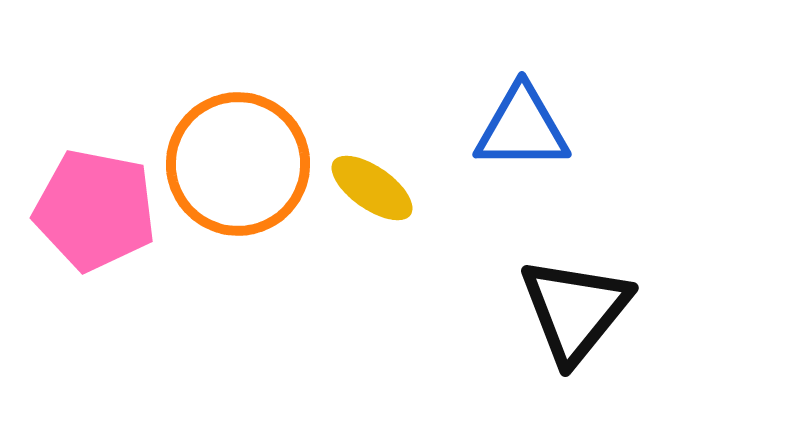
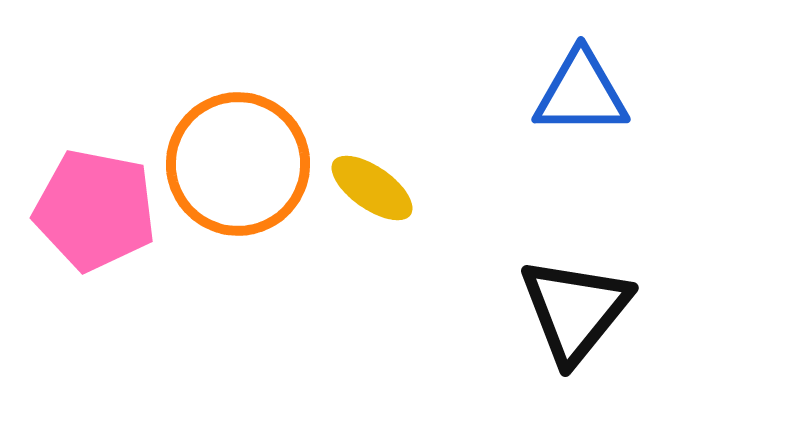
blue triangle: moved 59 px right, 35 px up
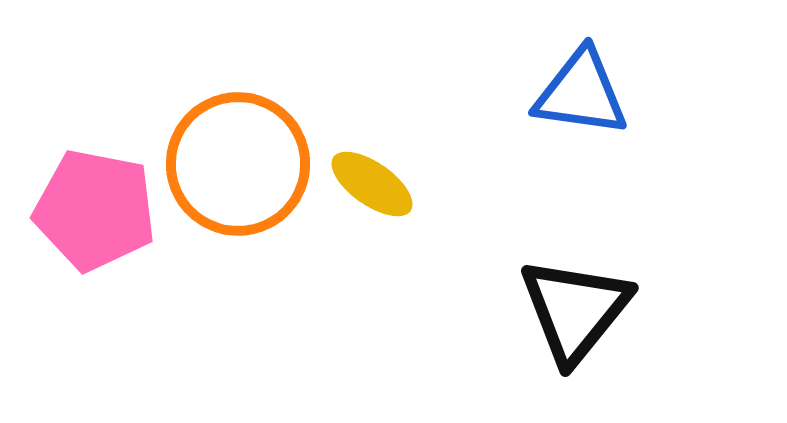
blue triangle: rotated 8 degrees clockwise
yellow ellipse: moved 4 px up
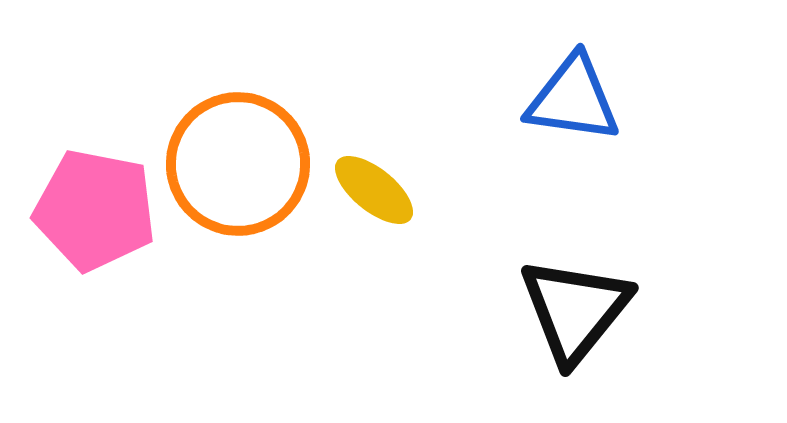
blue triangle: moved 8 px left, 6 px down
yellow ellipse: moved 2 px right, 6 px down; rotated 4 degrees clockwise
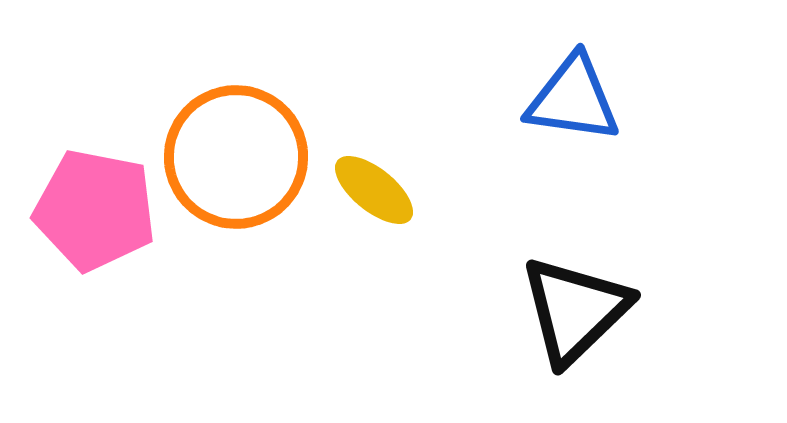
orange circle: moved 2 px left, 7 px up
black triangle: rotated 7 degrees clockwise
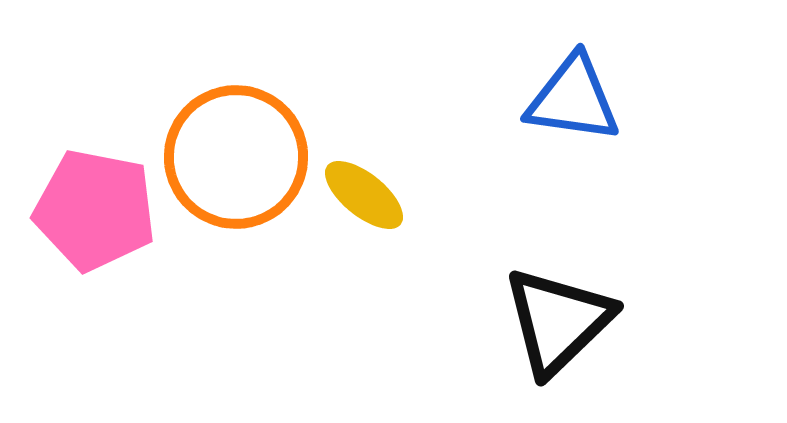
yellow ellipse: moved 10 px left, 5 px down
black triangle: moved 17 px left, 11 px down
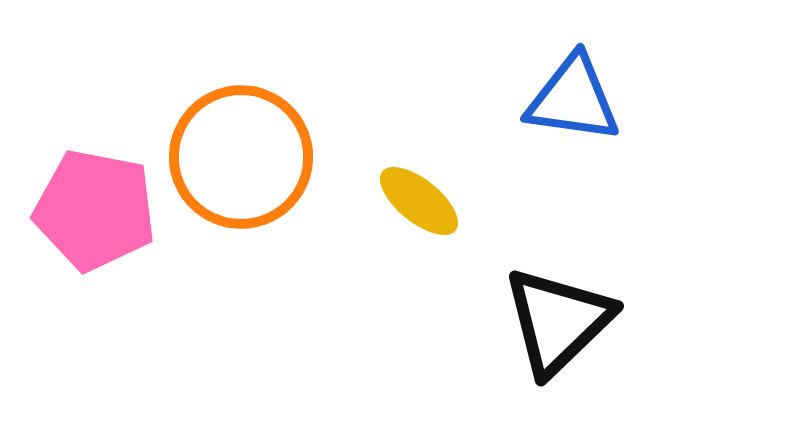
orange circle: moved 5 px right
yellow ellipse: moved 55 px right, 6 px down
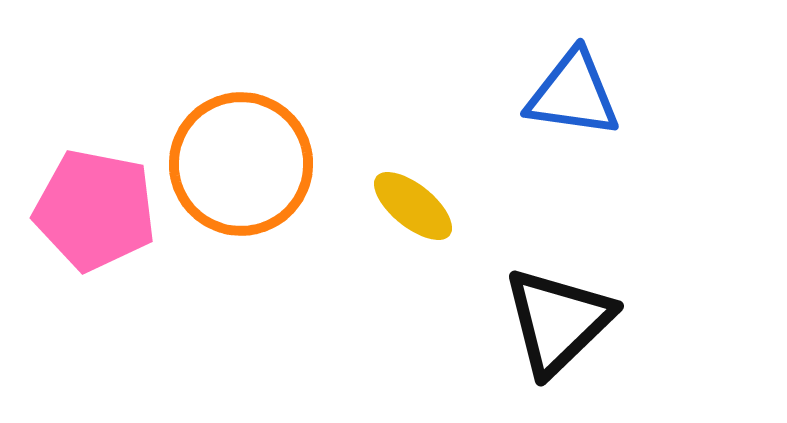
blue triangle: moved 5 px up
orange circle: moved 7 px down
yellow ellipse: moved 6 px left, 5 px down
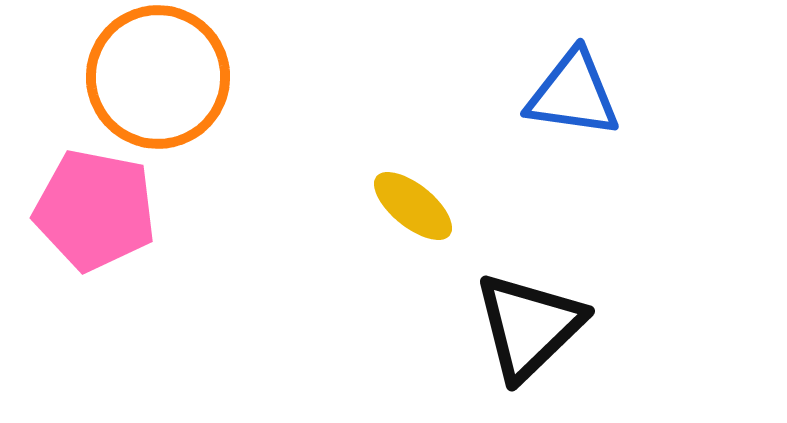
orange circle: moved 83 px left, 87 px up
black triangle: moved 29 px left, 5 px down
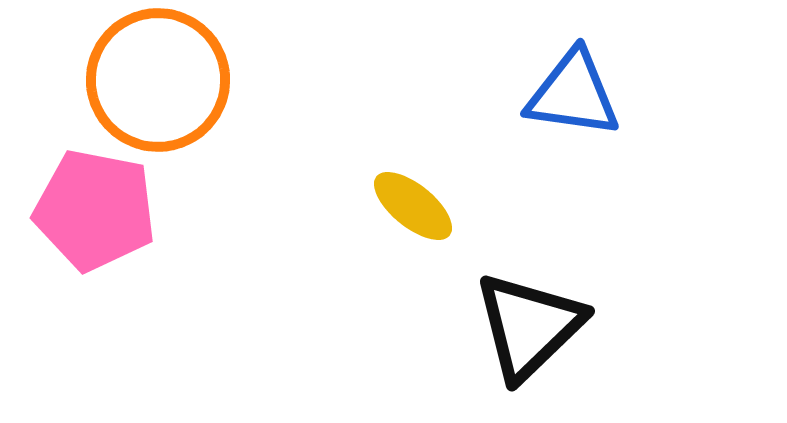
orange circle: moved 3 px down
